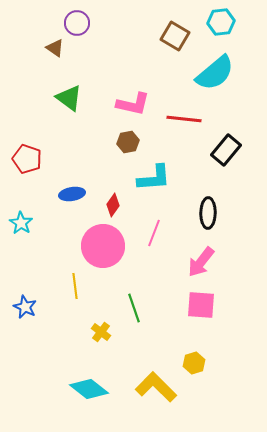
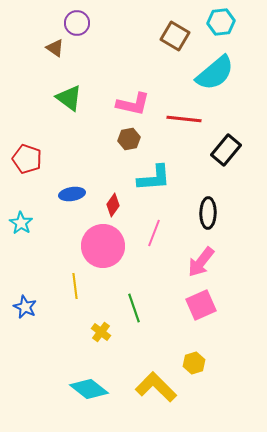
brown hexagon: moved 1 px right, 3 px up
pink square: rotated 28 degrees counterclockwise
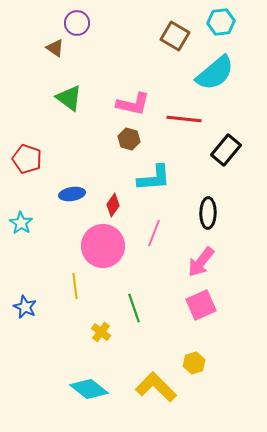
brown hexagon: rotated 25 degrees clockwise
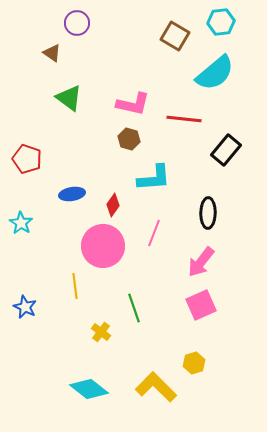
brown triangle: moved 3 px left, 5 px down
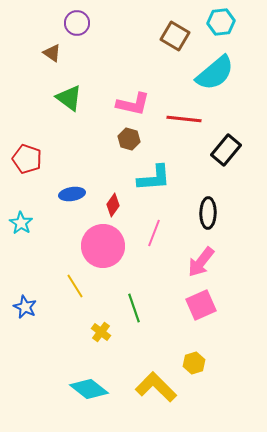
yellow line: rotated 25 degrees counterclockwise
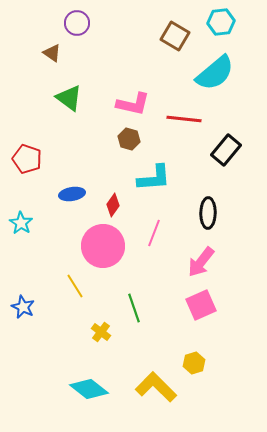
blue star: moved 2 px left
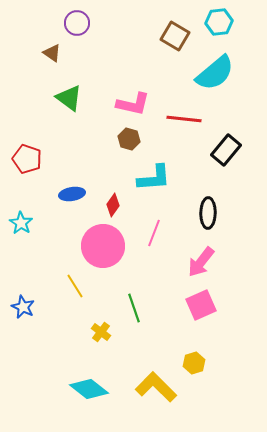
cyan hexagon: moved 2 px left
